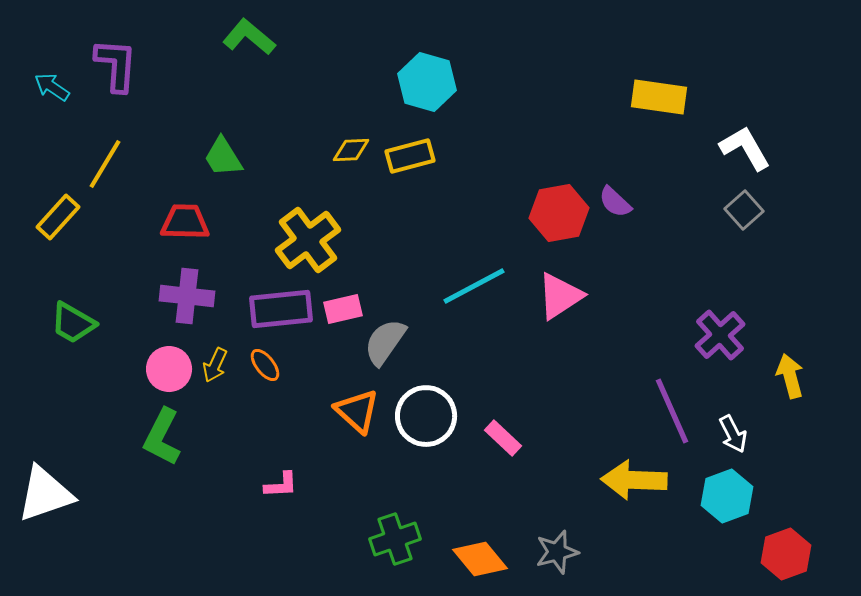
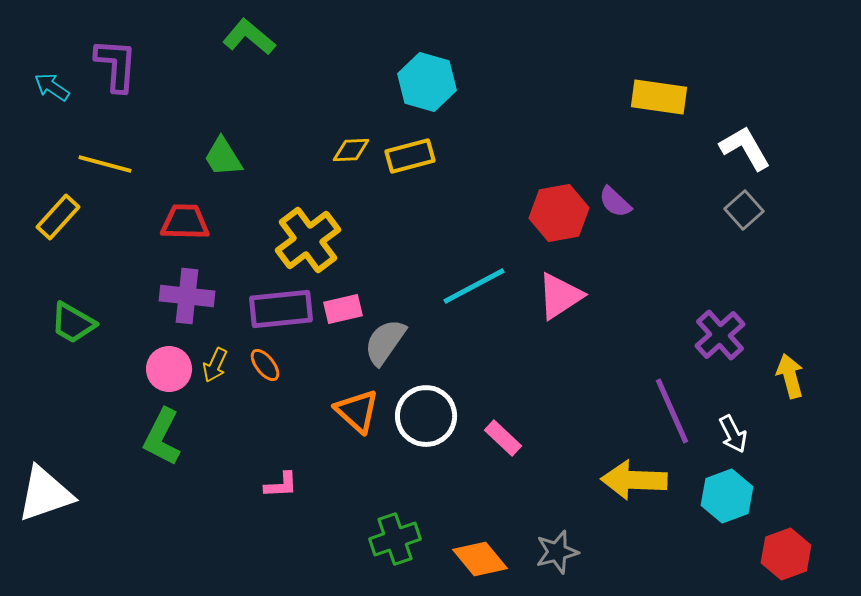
yellow line at (105, 164): rotated 74 degrees clockwise
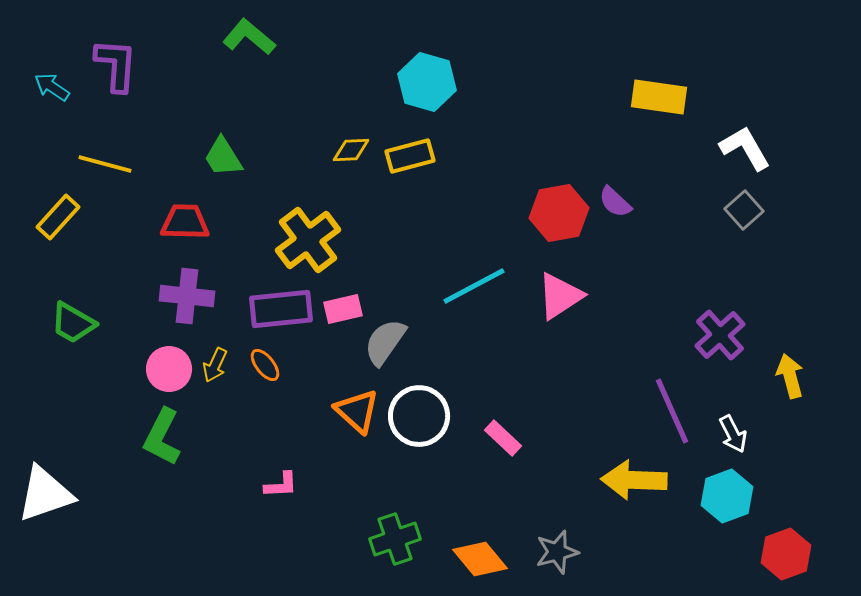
white circle at (426, 416): moved 7 px left
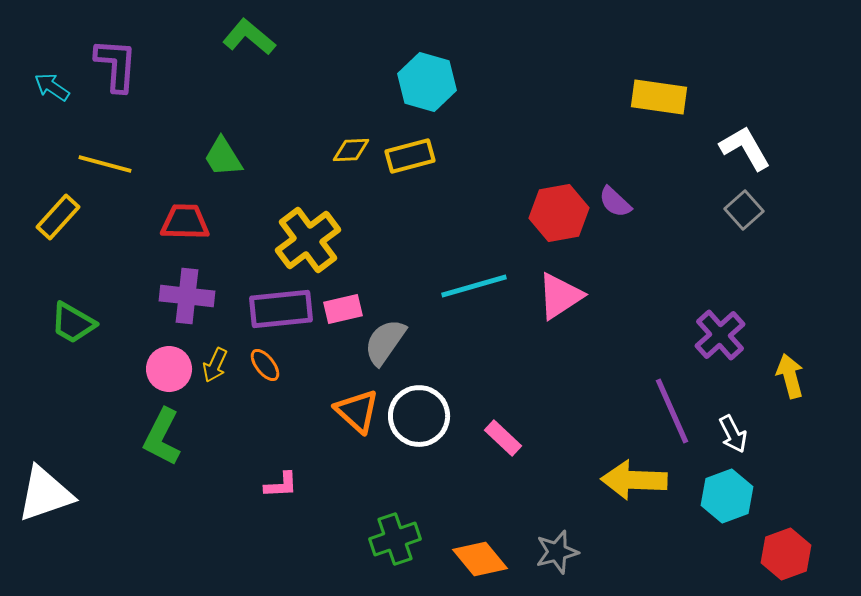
cyan line at (474, 286): rotated 12 degrees clockwise
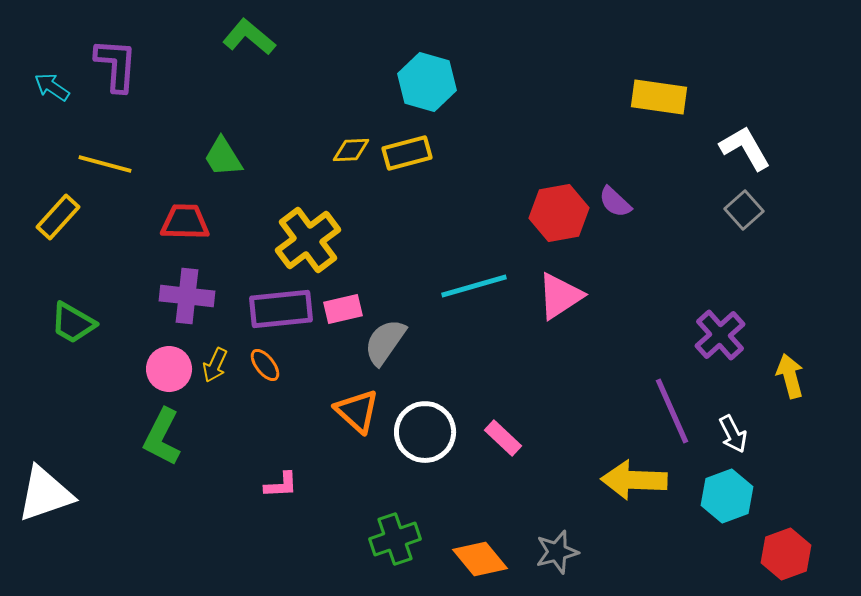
yellow rectangle at (410, 156): moved 3 px left, 3 px up
white circle at (419, 416): moved 6 px right, 16 px down
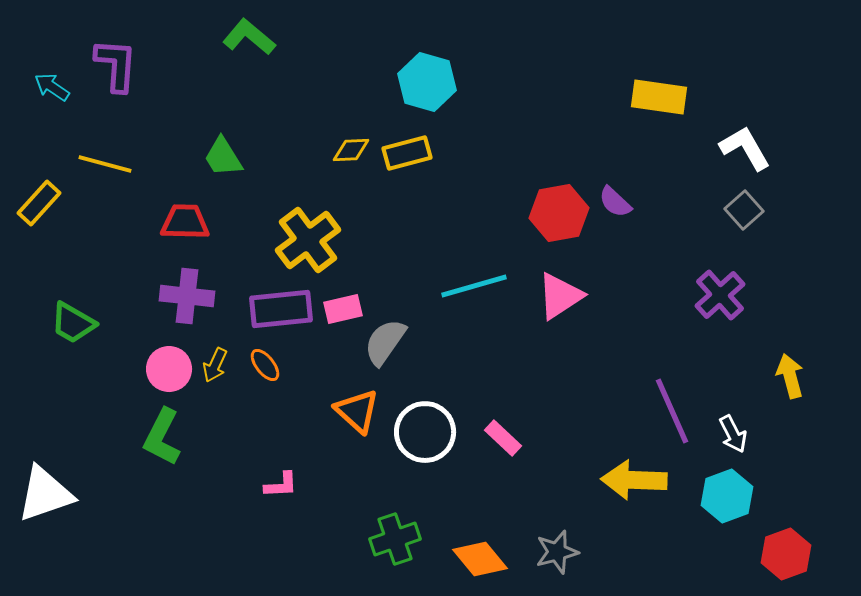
yellow rectangle at (58, 217): moved 19 px left, 14 px up
purple cross at (720, 335): moved 40 px up
